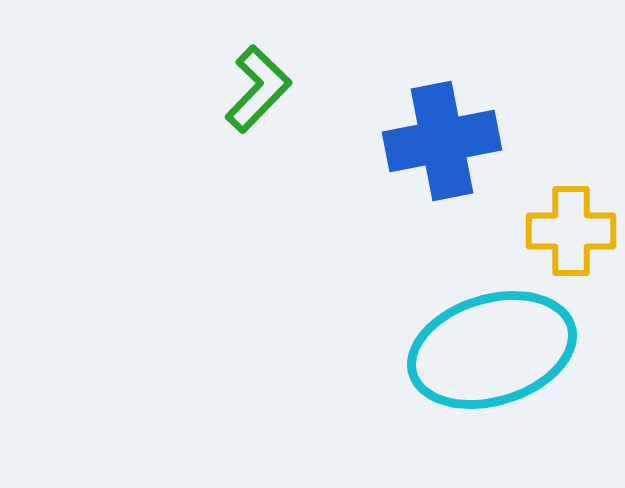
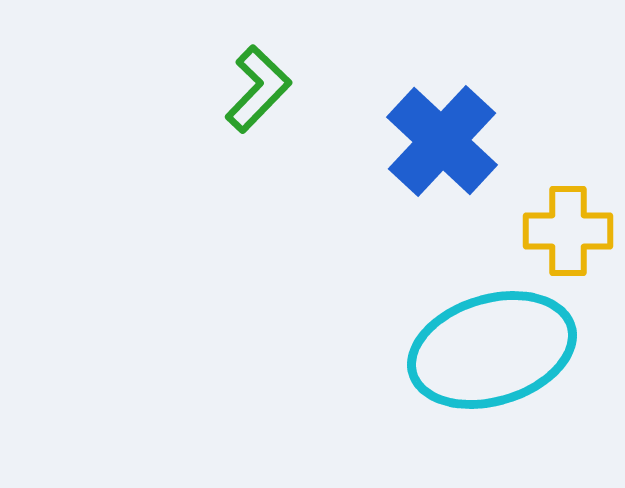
blue cross: rotated 36 degrees counterclockwise
yellow cross: moved 3 px left
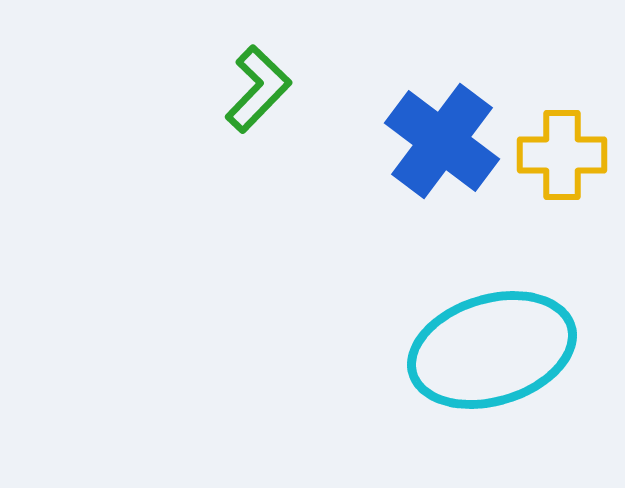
blue cross: rotated 6 degrees counterclockwise
yellow cross: moved 6 px left, 76 px up
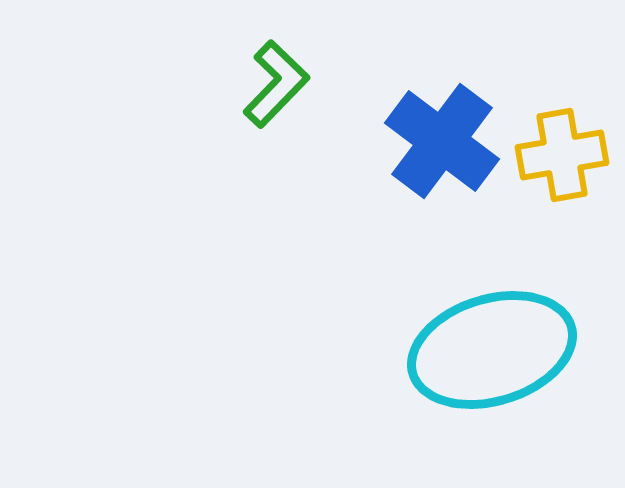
green L-shape: moved 18 px right, 5 px up
yellow cross: rotated 10 degrees counterclockwise
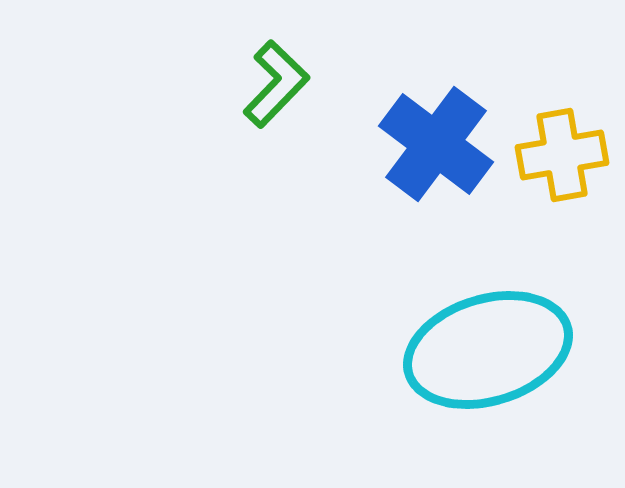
blue cross: moved 6 px left, 3 px down
cyan ellipse: moved 4 px left
